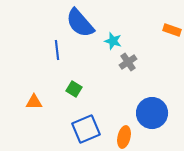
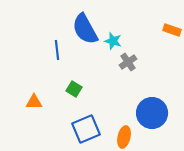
blue semicircle: moved 5 px right, 6 px down; rotated 12 degrees clockwise
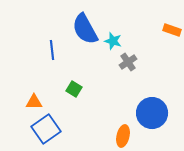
blue line: moved 5 px left
blue square: moved 40 px left; rotated 12 degrees counterclockwise
orange ellipse: moved 1 px left, 1 px up
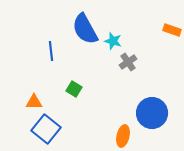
blue line: moved 1 px left, 1 px down
blue square: rotated 16 degrees counterclockwise
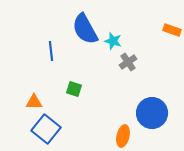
green square: rotated 14 degrees counterclockwise
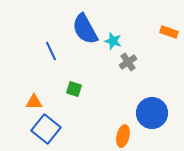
orange rectangle: moved 3 px left, 2 px down
blue line: rotated 18 degrees counterclockwise
